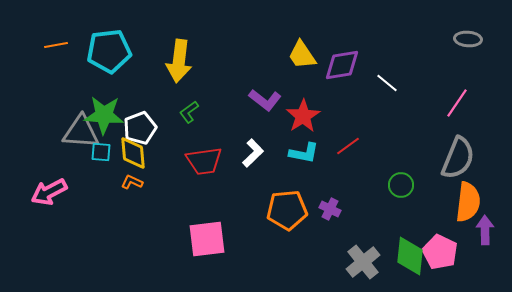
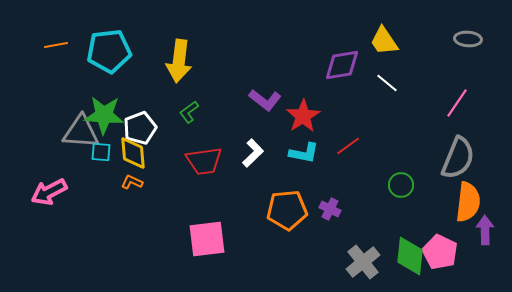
yellow trapezoid: moved 82 px right, 14 px up
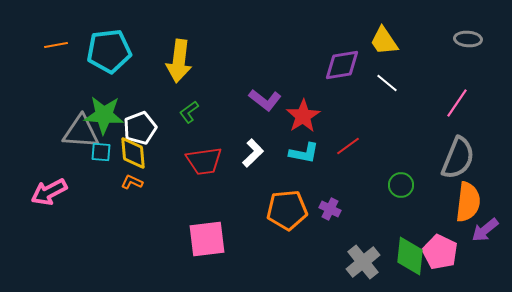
purple arrow: rotated 128 degrees counterclockwise
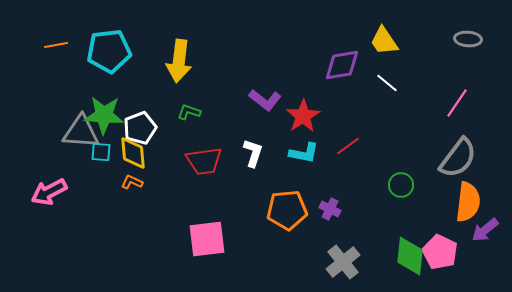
green L-shape: rotated 55 degrees clockwise
white L-shape: rotated 28 degrees counterclockwise
gray semicircle: rotated 15 degrees clockwise
gray cross: moved 20 px left
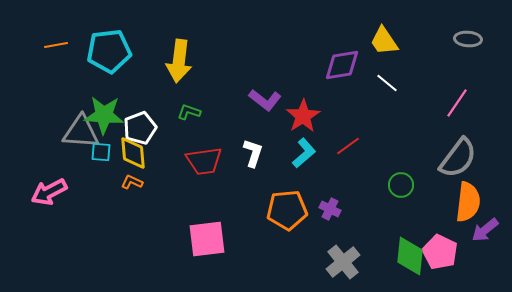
cyan L-shape: rotated 52 degrees counterclockwise
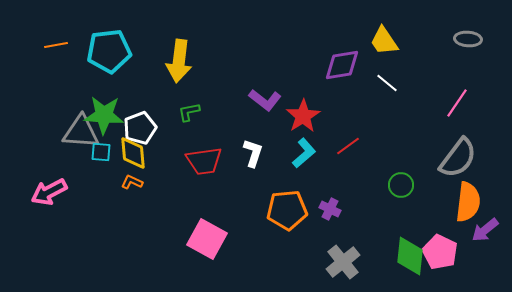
green L-shape: rotated 30 degrees counterclockwise
pink square: rotated 36 degrees clockwise
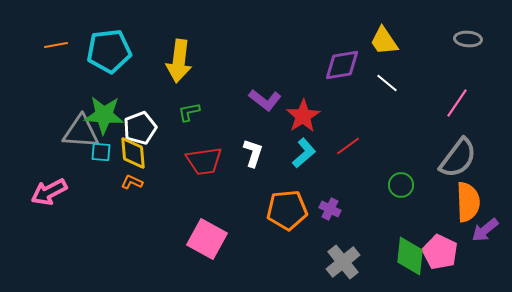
orange semicircle: rotated 9 degrees counterclockwise
